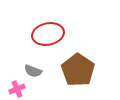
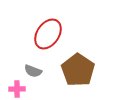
red ellipse: rotated 44 degrees counterclockwise
pink cross: rotated 21 degrees clockwise
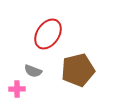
brown pentagon: rotated 24 degrees clockwise
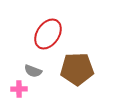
brown pentagon: moved 1 px left, 1 px up; rotated 12 degrees clockwise
pink cross: moved 2 px right
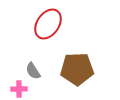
red ellipse: moved 10 px up
gray semicircle: rotated 36 degrees clockwise
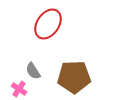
brown pentagon: moved 3 px left, 8 px down
pink cross: rotated 35 degrees clockwise
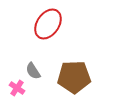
pink cross: moved 2 px left, 1 px up
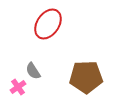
brown pentagon: moved 12 px right
pink cross: moved 1 px right, 1 px up; rotated 21 degrees clockwise
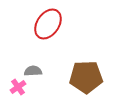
gray semicircle: rotated 120 degrees clockwise
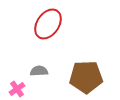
gray semicircle: moved 6 px right
pink cross: moved 1 px left, 2 px down
